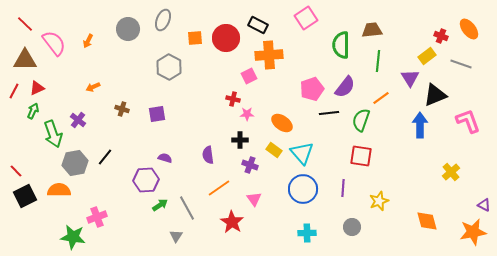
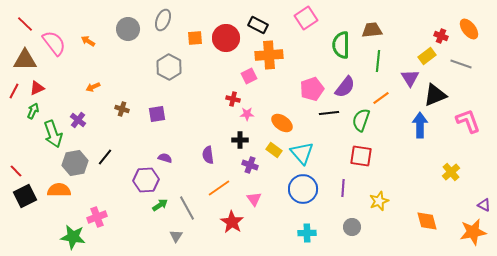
orange arrow at (88, 41): rotated 96 degrees clockwise
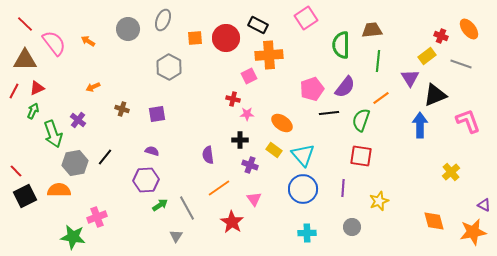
cyan triangle at (302, 153): moved 1 px right, 2 px down
purple semicircle at (165, 158): moved 13 px left, 7 px up
orange diamond at (427, 221): moved 7 px right
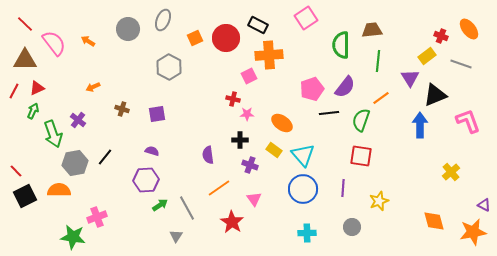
orange square at (195, 38): rotated 21 degrees counterclockwise
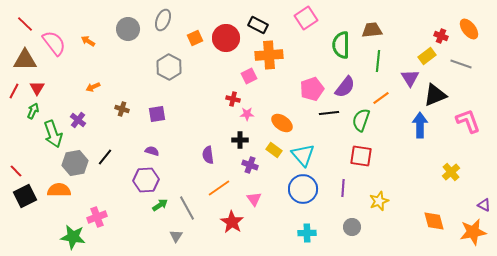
red triangle at (37, 88): rotated 35 degrees counterclockwise
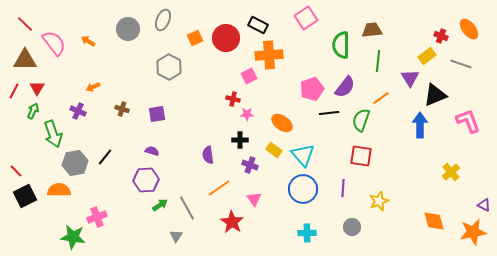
purple cross at (78, 120): moved 9 px up; rotated 14 degrees counterclockwise
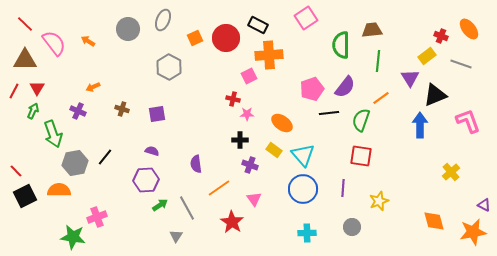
purple semicircle at (208, 155): moved 12 px left, 9 px down
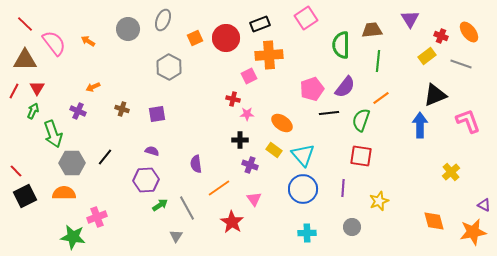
black rectangle at (258, 25): moved 2 px right, 1 px up; rotated 48 degrees counterclockwise
orange ellipse at (469, 29): moved 3 px down
purple triangle at (410, 78): moved 59 px up
gray hexagon at (75, 163): moved 3 px left; rotated 10 degrees clockwise
orange semicircle at (59, 190): moved 5 px right, 3 px down
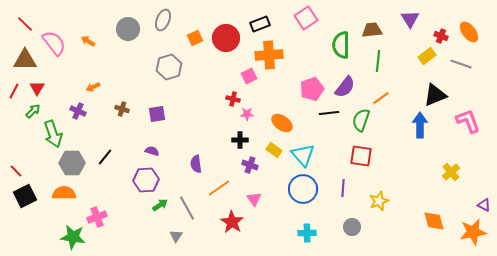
gray hexagon at (169, 67): rotated 15 degrees clockwise
green arrow at (33, 111): rotated 21 degrees clockwise
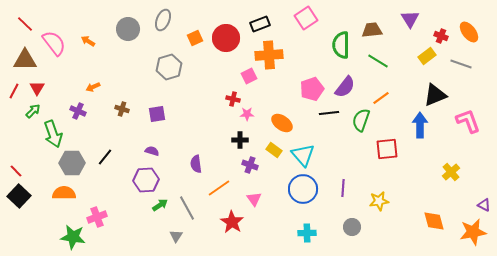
green line at (378, 61): rotated 65 degrees counterclockwise
red square at (361, 156): moved 26 px right, 7 px up; rotated 15 degrees counterclockwise
black square at (25, 196): moved 6 px left; rotated 20 degrees counterclockwise
yellow star at (379, 201): rotated 12 degrees clockwise
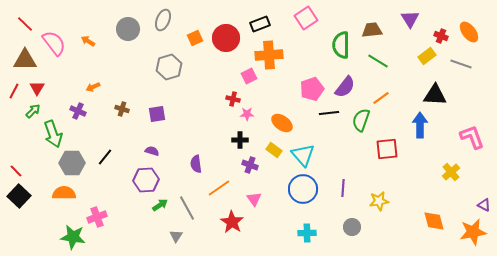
black triangle at (435, 95): rotated 25 degrees clockwise
pink L-shape at (468, 121): moved 4 px right, 16 px down
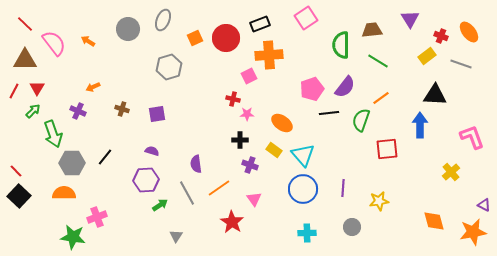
gray line at (187, 208): moved 15 px up
